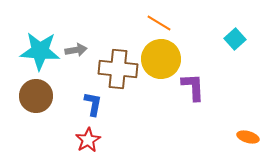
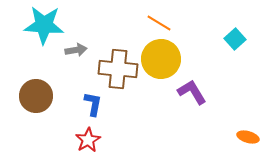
cyan star: moved 4 px right, 26 px up
purple L-shape: moved 1 px left, 5 px down; rotated 28 degrees counterclockwise
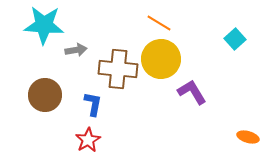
brown circle: moved 9 px right, 1 px up
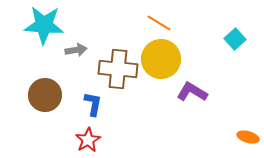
purple L-shape: rotated 28 degrees counterclockwise
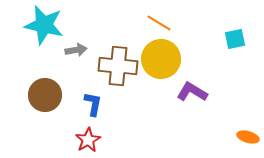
cyan star: rotated 9 degrees clockwise
cyan square: rotated 30 degrees clockwise
brown cross: moved 3 px up
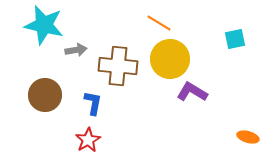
yellow circle: moved 9 px right
blue L-shape: moved 1 px up
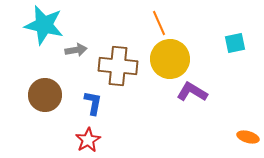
orange line: rotated 35 degrees clockwise
cyan square: moved 4 px down
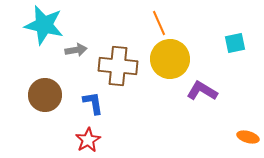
purple L-shape: moved 10 px right, 1 px up
blue L-shape: rotated 20 degrees counterclockwise
